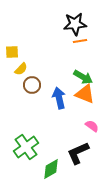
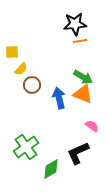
orange triangle: moved 2 px left
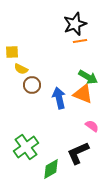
black star: rotated 15 degrees counterclockwise
yellow semicircle: rotated 72 degrees clockwise
green arrow: moved 5 px right
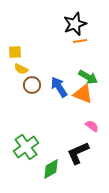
yellow square: moved 3 px right
blue arrow: moved 11 px up; rotated 20 degrees counterclockwise
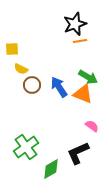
yellow square: moved 3 px left, 3 px up
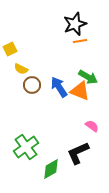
yellow square: moved 2 px left; rotated 24 degrees counterclockwise
orange triangle: moved 3 px left, 3 px up
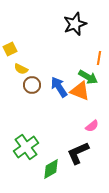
orange line: moved 19 px right, 17 px down; rotated 72 degrees counterclockwise
pink semicircle: rotated 104 degrees clockwise
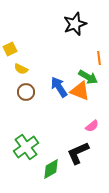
orange line: rotated 16 degrees counterclockwise
brown circle: moved 6 px left, 7 px down
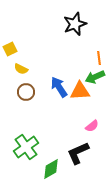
green arrow: moved 7 px right; rotated 126 degrees clockwise
orange triangle: rotated 25 degrees counterclockwise
